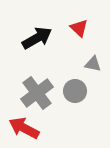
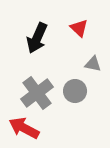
black arrow: rotated 144 degrees clockwise
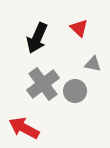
gray cross: moved 6 px right, 9 px up
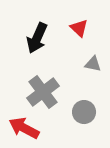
gray cross: moved 8 px down
gray circle: moved 9 px right, 21 px down
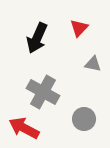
red triangle: rotated 30 degrees clockwise
gray cross: rotated 24 degrees counterclockwise
gray circle: moved 7 px down
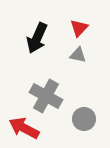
gray triangle: moved 15 px left, 9 px up
gray cross: moved 3 px right, 4 px down
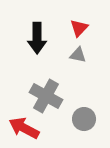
black arrow: rotated 24 degrees counterclockwise
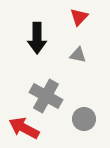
red triangle: moved 11 px up
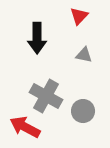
red triangle: moved 1 px up
gray triangle: moved 6 px right
gray circle: moved 1 px left, 8 px up
red arrow: moved 1 px right, 1 px up
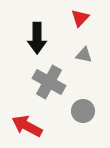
red triangle: moved 1 px right, 2 px down
gray cross: moved 3 px right, 14 px up
red arrow: moved 2 px right, 1 px up
